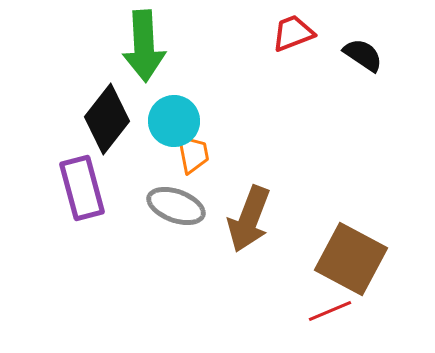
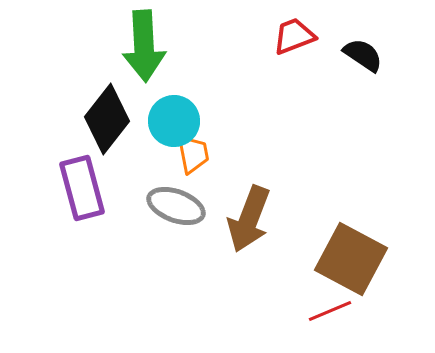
red trapezoid: moved 1 px right, 3 px down
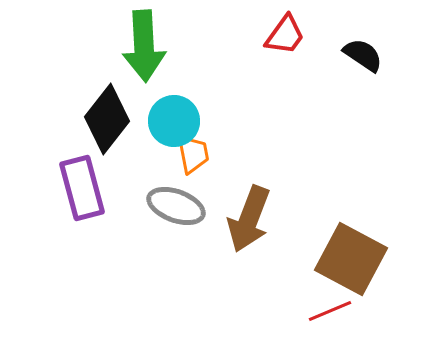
red trapezoid: moved 9 px left, 1 px up; rotated 147 degrees clockwise
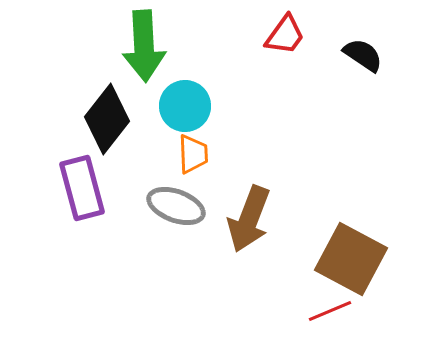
cyan circle: moved 11 px right, 15 px up
orange trapezoid: rotated 9 degrees clockwise
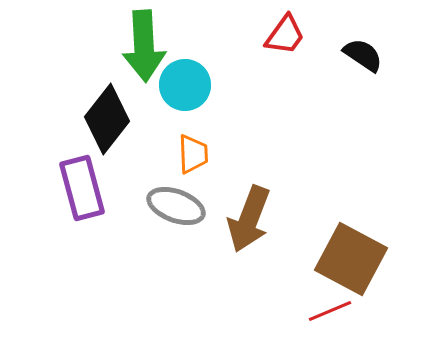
cyan circle: moved 21 px up
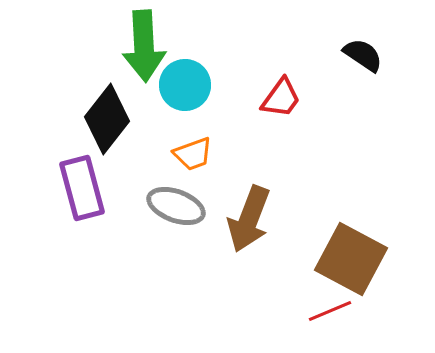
red trapezoid: moved 4 px left, 63 px down
orange trapezoid: rotated 72 degrees clockwise
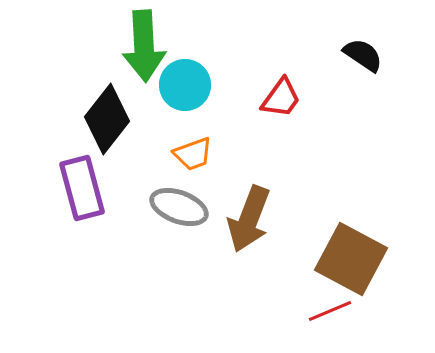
gray ellipse: moved 3 px right, 1 px down
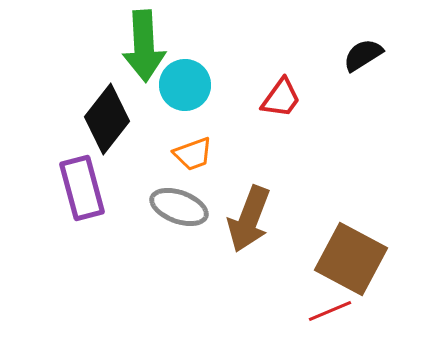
black semicircle: rotated 66 degrees counterclockwise
